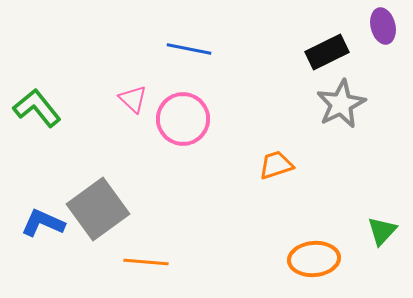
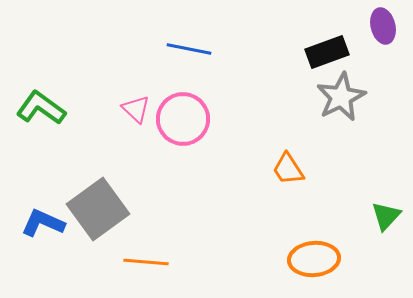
black rectangle: rotated 6 degrees clockwise
pink triangle: moved 3 px right, 10 px down
gray star: moved 7 px up
green L-shape: moved 4 px right; rotated 15 degrees counterclockwise
orange trapezoid: moved 12 px right, 4 px down; rotated 105 degrees counterclockwise
green triangle: moved 4 px right, 15 px up
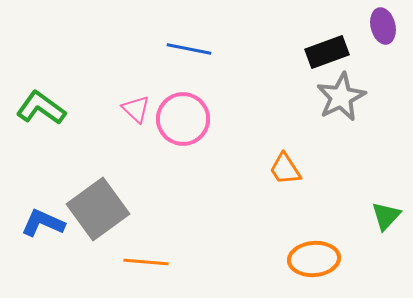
orange trapezoid: moved 3 px left
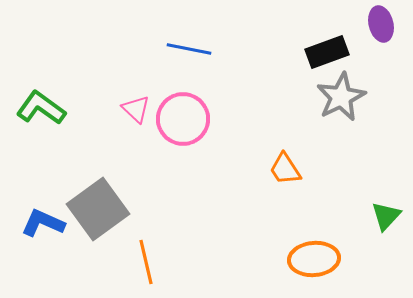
purple ellipse: moved 2 px left, 2 px up
orange line: rotated 72 degrees clockwise
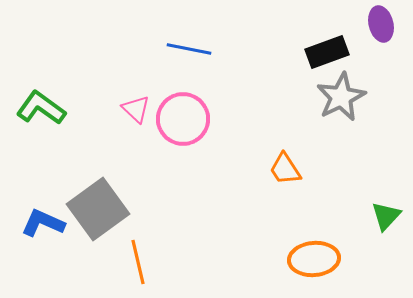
orange line: moved 8 px left
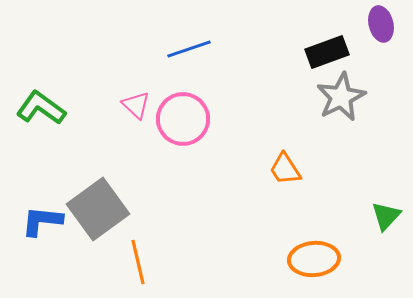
blue line: rotated 30 degrees counterclockwise
pink triangle: moved 4 px up
blue L-shape: moved 1 px left, 2 px up; rotated 18 degrees counterclockwise
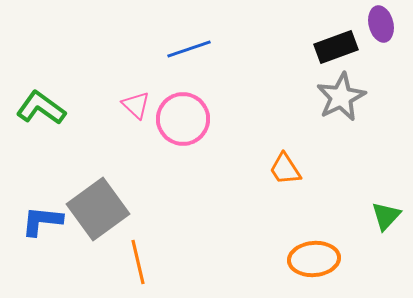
black rectangle: moved 9 px right, 5 px up
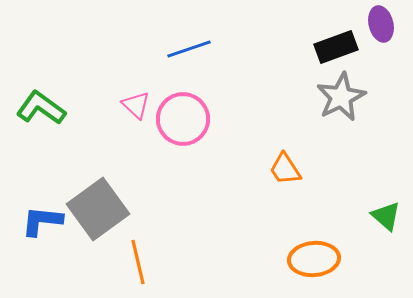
green triangle: rotated 32 degrees counterclockwise
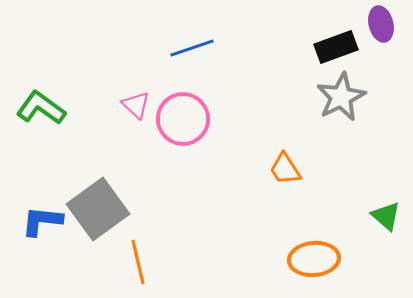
blue line: moved 3 px right, 1 px up
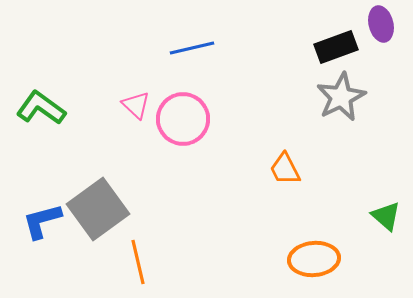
blue line: rotated 6 degrees clockwise
orange trapezoid: rotated 6 degrees clockwise
blue L-shape: rotated 21 degrees counterclockwise
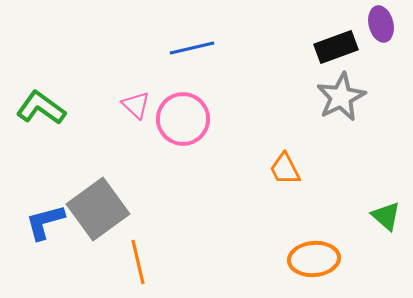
blue L-shape: moved 3 px right, 1 px down
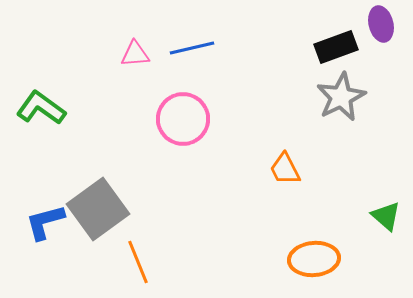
pink triangle: moved 1 px left, 51 px up; rotated 48 degrees counterclockwise
orange line: rotated 9 degrees counterclockwise
